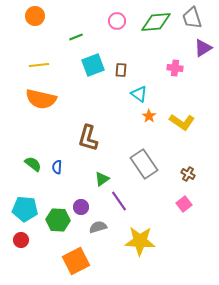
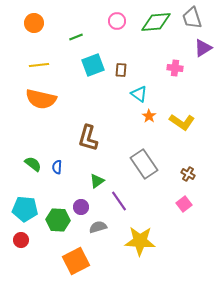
orange circle: moved 1 px left, 7 px down
green triangle: moved 5 px left, 2 px down
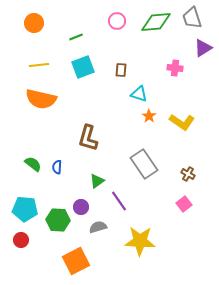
cyan square: moved 10 px left, 2 px down
cyan triangle: rotated 18 degrees counterclockwise
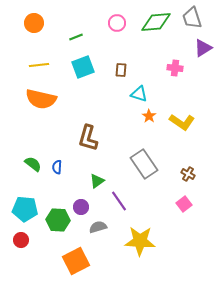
pink circle: moved 2 px down
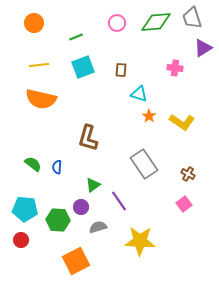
green triangle: moved 4 px left, 4 px down
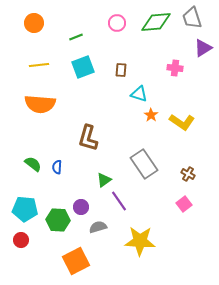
orange semicircle: moved 1 px left, 5 px down; rotated 8 degrees counterclockwise
orange star: moved 2 px right, 1 px up
green triangle: moved 11 px right, 5 px up
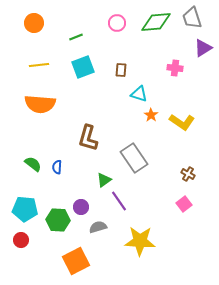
gray rectangle: moved 10 px left, 6 px up
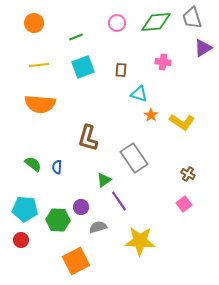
pink cross: moved 12 px left, 6 px up
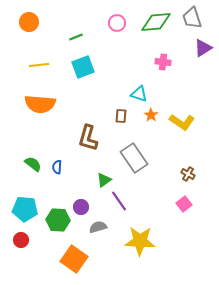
orange circle: moved 5 px left, 1 px up
brown rectangle: moved 46 px down
orange square: moved 2 px left, 2 px up; rotated 28 degrees counterclockwise
